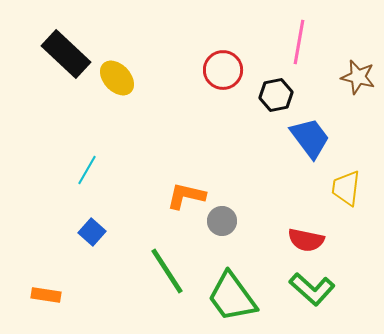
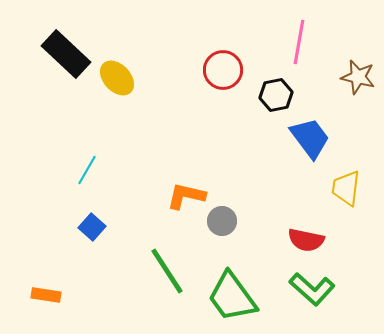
blue square: moved 5 px up
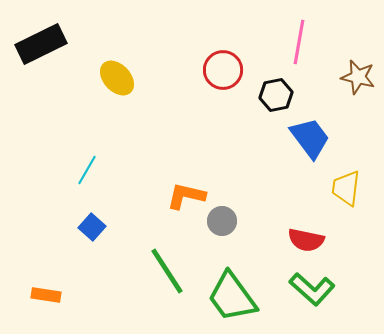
black rectangle: moved 25 px left, 10 px up; rotated 69 degrees counterclockwise
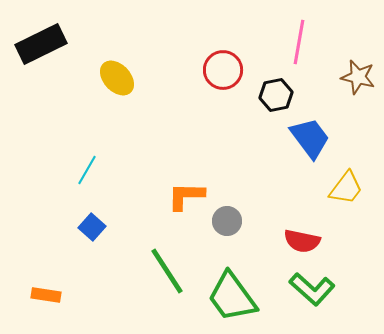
yellow trapezoid: rotated 150 degrees counterclockwise
orange L-shape: rotated 12 degrees counterclockwise
gray circle: moved 5 px right
red semicircle: moved 4 px left, 1 px down
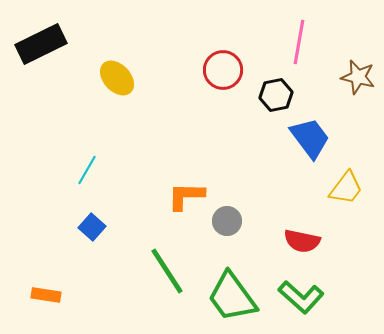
green L-shape: moved 11 px left, 8 px down
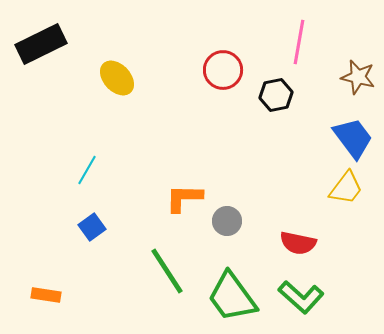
blue trapezoid: moved 43 px right
orange L-shape: moved 2 px left, 2 px down
blue square: rotated 12 degrees clockwise
red semicircle: moved 4 px left, 2 px down
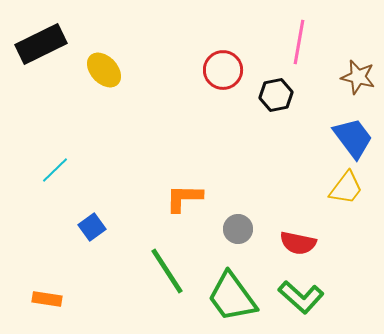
yellow ellipse: moved 13 px left, 8 px up
cyan line: moved 32 px left; rotated 16 degrees clockwise
gray circle: moved 11 px right, 8 px down
orange rectangle: moved 1 px right, 4 px down
